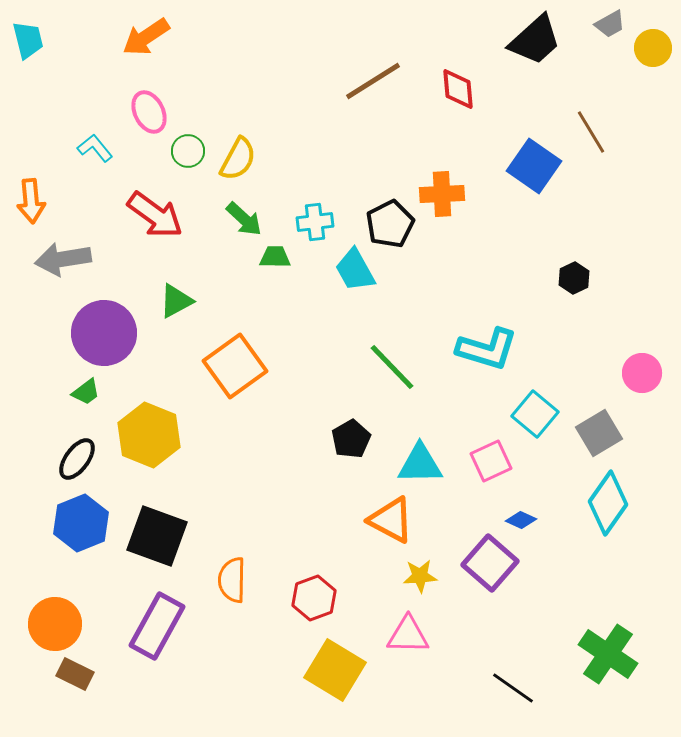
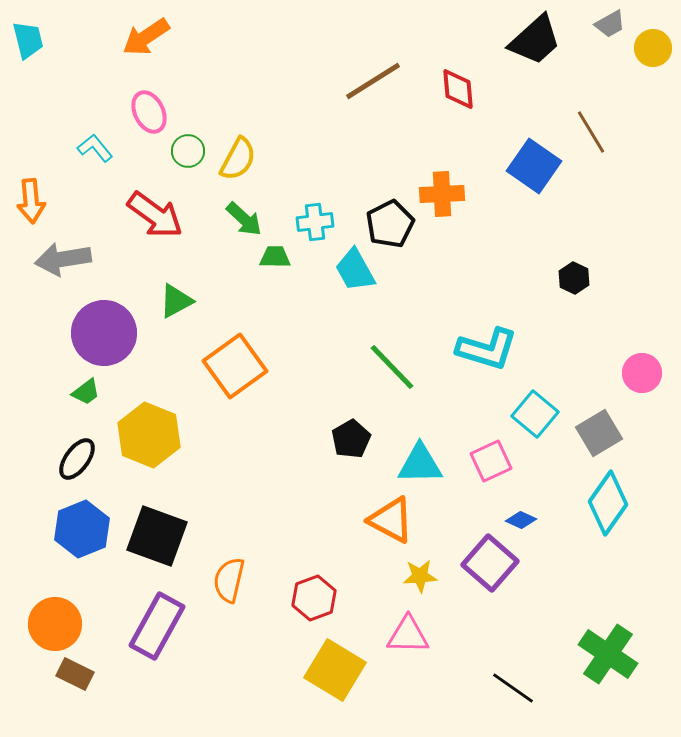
black hexagon at (574, 278): rotated 8 degrees counterclockwise
blue hexagon at (81, 523): moved 1 px right, 6 px down
orange semicircle at (232, 580): moved 3 px left; rotated 12 degrees clockwise
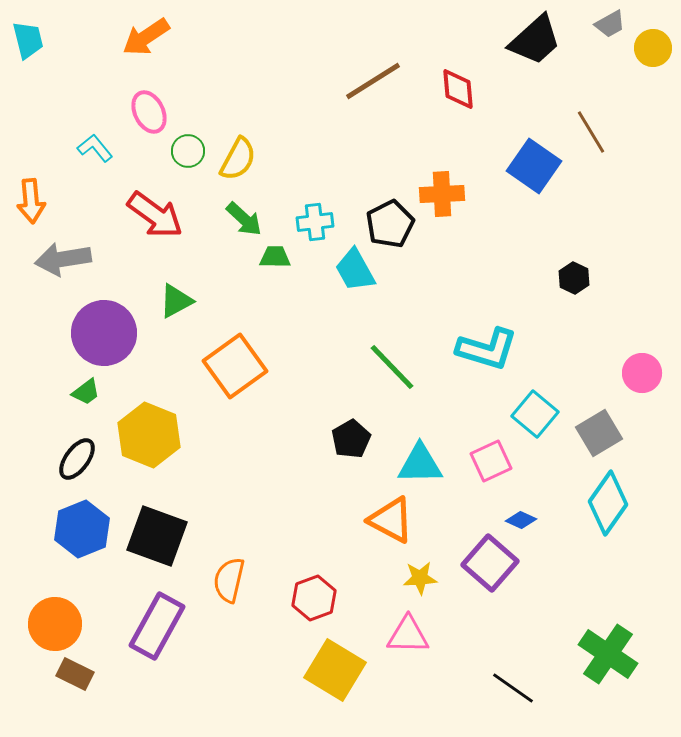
yellow star at (420, 576): moved 2 px down
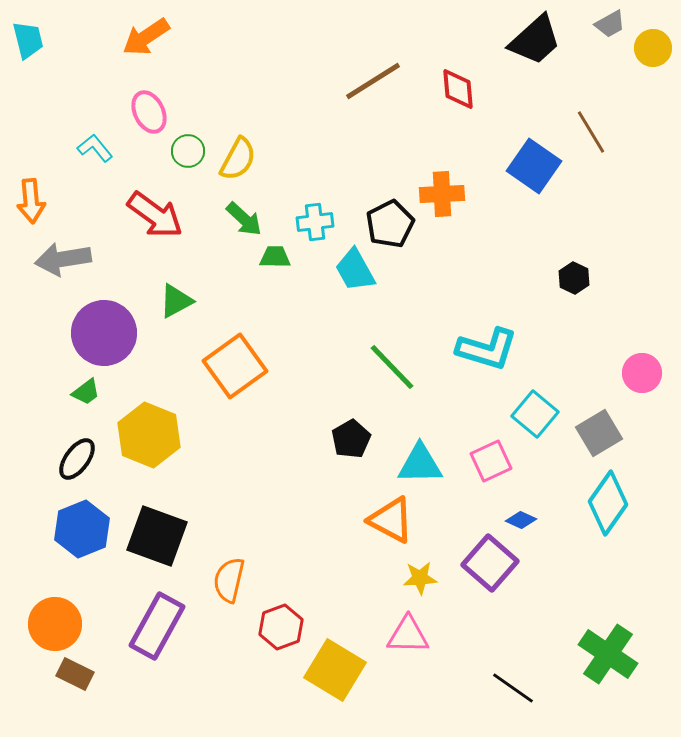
red hexagon at (314, 598): moved 33 px left, 29 px down
